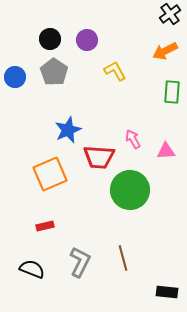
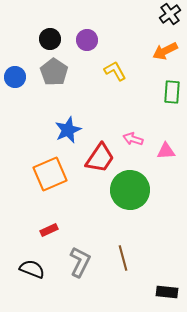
pink arrow: rotated 42 degrees counterclockwise
red trapezoid: moved 1 px right, 1 px down; rotated 60 degrees counterclockwise
red rectangle: moved 4 px right, 4 px down; rotated 12 degrees counterclockwise
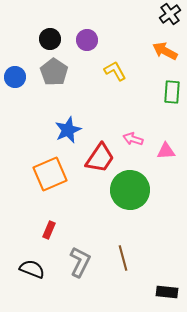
orange arrow: rotated 55 degrees clockwise
red rectangle: rotated 42 degrees counterclockwise
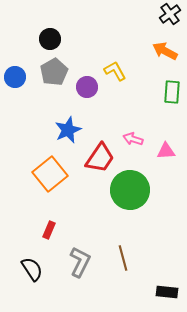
purple circle: moved 47 px down
gray pentagon: rotated 8 degrees clockwise
orange square: rotated 16 degrees counterclockwise
black semicircle: rotated 35 degrees clockwise
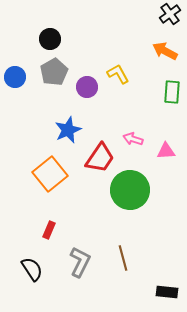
yellow L-shape: moved 3 px right, 3 px down
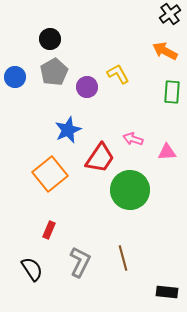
pink triangle: moved 1 px right, 1 px down
